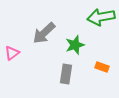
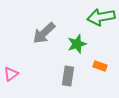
green star: moved 2 px right, 1 px up
pink triangle: moved 1 px left, 21 px down
orange rectangle: moved 2 px left, 1 px up
gray rectangle: moved 2 px right, 2 px down
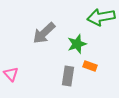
orange rectangle: moved 10 px left
pink triangle: rotated 35 degrees counterclockwise
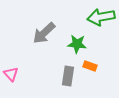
green star: rotated 24 degrees clockwise
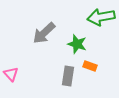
green star: rotated 12 degrees clockwise
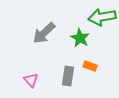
green arrow: moved 1 px right
green star: moved 3 px right, 6 px up; rotated 12 degrees clockwise
pink triangle: moved 20 px right, 6 px down
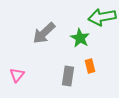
orange rectangle: rotated 56 degrees clockwise
pink triangle: moved 14 px left, 5 px up; rotated 21 degrees clockwise
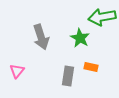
gray arrow: moved 3 px left, 4 px down; rotated 65 degrees counterclockwise
orange rectangle: moved 1 px right, 1 px down; rotated 64 degrees counterclockwise
pink triangle: moved 4 px up
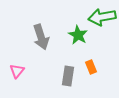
green star: moved 2 px left, 3 px up
orange rectangle: rotated 56 degrees clockwise
